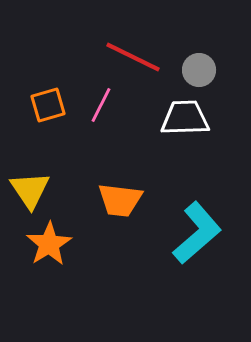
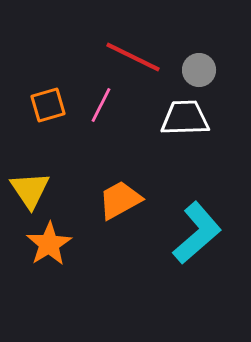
orange trapezoid: rotated 144 degrees clockwise
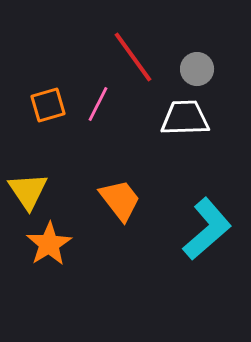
red line: rotated 28 degrees clockwise
gray circle: moved 2 px left, 1 px up
pink line: moved 3 px left, 1 px up
yellow triangle: moved 2 px left, 1 px down
orange trapezoid: rotated 81 degrees clockwise
cyan L-shape: moved 10 px right, 4 px up
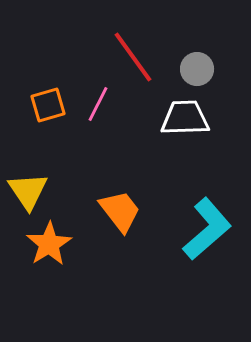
orange trapezoid: moved 11 px down
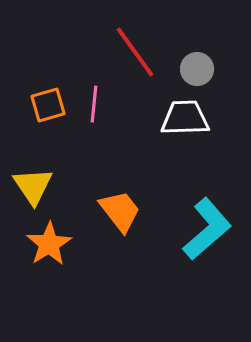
red line: moved 2 px right, 5 px up
pink line: moved 4 px left; rotated 21 degrees counterclockwise
yellow triangle: moved 5 px right, 5 px up
